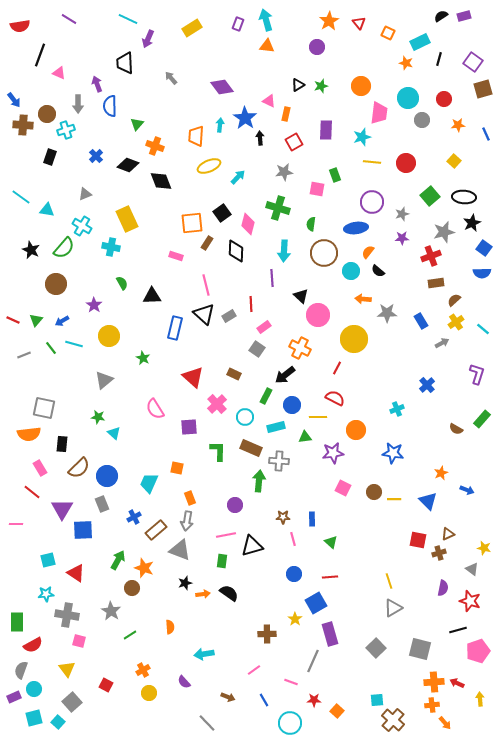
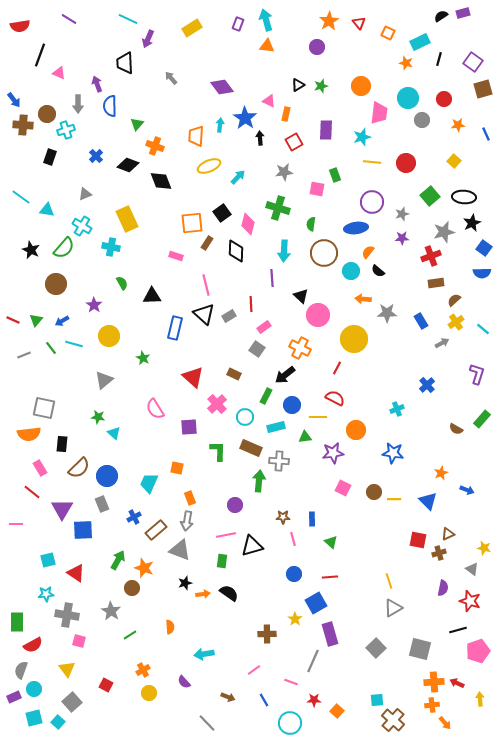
purple rectangle at (464, 16): moved 1 px left, 3 px up
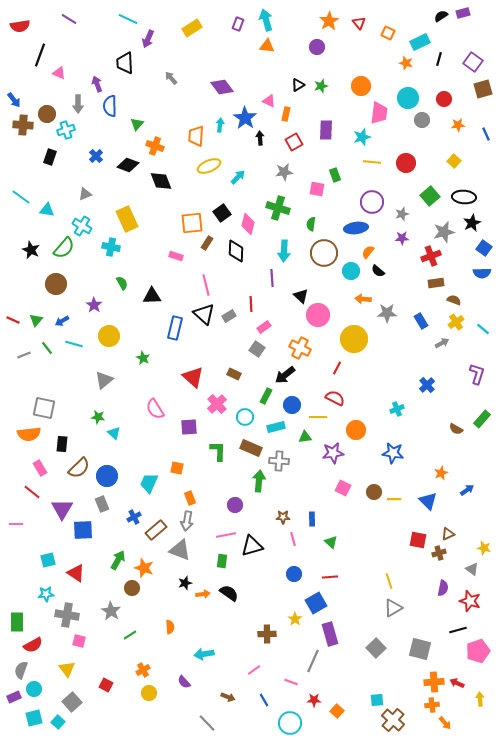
brown semicircle at (454, 300): rotated 64 degrees clockwise
green line at (51, 348): moved 4 px left
blue arrow at (467, 490): rotated 56 degrees counterclockwise
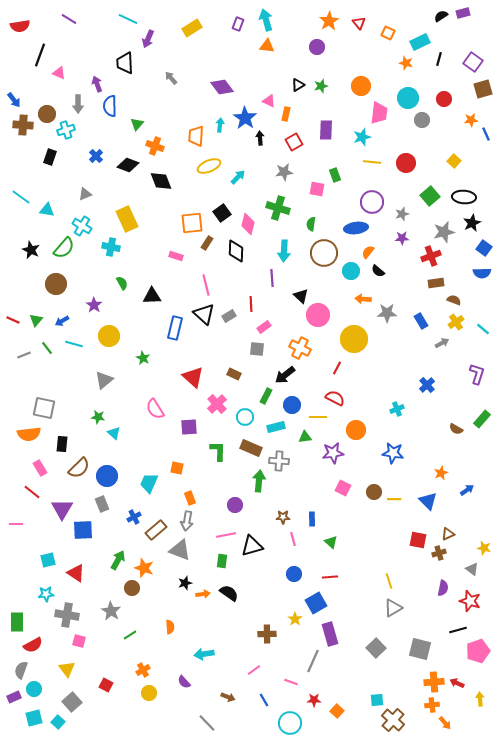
orange star at (458, 125): moved 13 px right, 5 px up
gray square at (257, 349): rotated 28 degrees counterclockwise
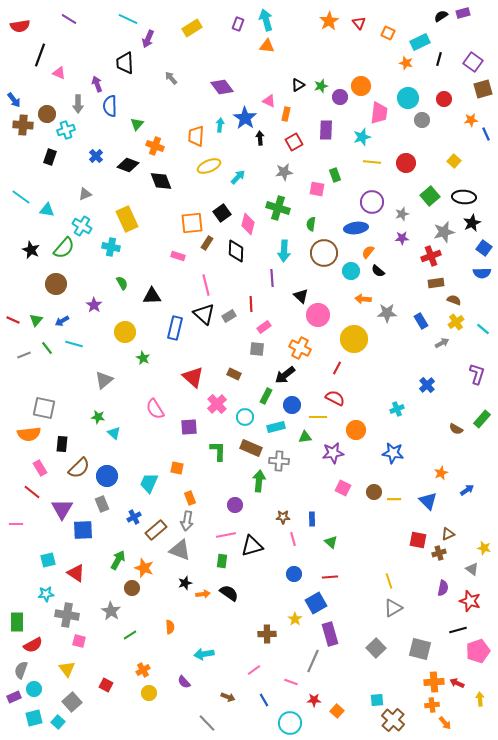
purple circle at (317, 47): moved 23 px right, 50 px down
pink rectangle at (176, 256): moved 2 px right
yellow circle at (109, 336): moved 16 px right, 4 px up
